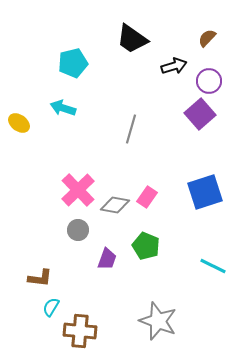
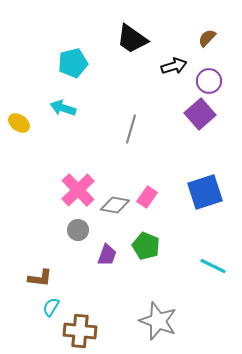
purple trapezoid: moved 4 px up
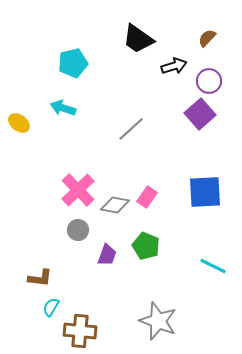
black trapezoid: moved 6 px right
gray line: rotated 32 degrees clockwise
blue square: rotated 15 degrees clockwise
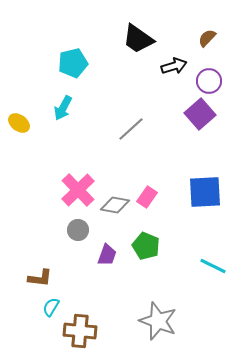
cyan arrow: rotated 80 degrees counterclockwise
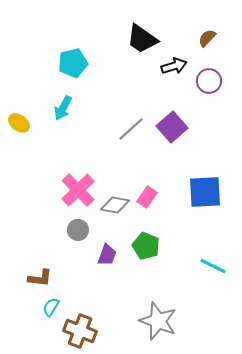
black trapezoid: moved 4 px right
purple square: moved 28 px left, 13 px down
brown cross: rotated 16 degrees clockwise
